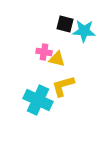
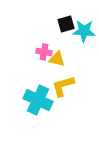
black square: moved 1 px right; rotated 30 degrees counterclockwise
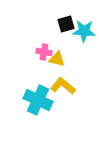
yellow L-shape: rotated 55 degrees clockwise
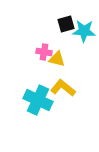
yellow L-shape: moved 2 px down
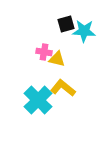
cyan cross: rotated 20 degrees clockwise
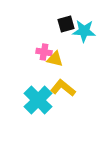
yellow triangle: moved 2 px left
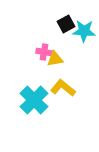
black square: rotated 12 degrees counterclockwise
yellow triangle: rotated 24 degrees counterclockwise
cyan cross: moved 4 px left
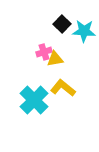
black square: moved 4 px left; rotated 18 degrees counterclockwise
pink cross: rotated 28 degrees counterclockwise
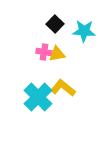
black square: moved 7 px left
pink cross: rotated 28 degrees clockwise
yellow triangle: moved 2 px right, 5 px up
cyan cross: moved 4 px right, 3 px up
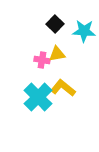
pink cross: moved 2 px left, 8 px down
